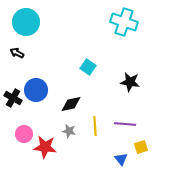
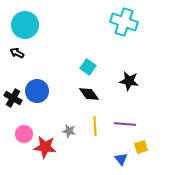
cyan circle: moved 1 px left, 3 px down
black star: moved 1 px left, 1 px up
blue circle: moved 1 px right, 1 px down
black diamond: moved 18 px right, 10 px up; rotated 65 degrees clockwise
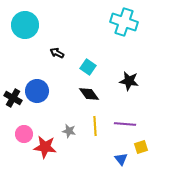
black arrow: moved 40 px right
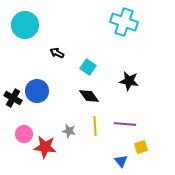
black diamond: moved 2 px down
blue triangle: moved 2 px down
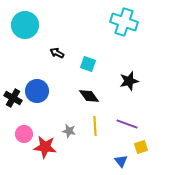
cyan square: moved 3 px up; rotated 14 degrees counterclockwise
black star: rotated 24 degrees counterclockwise
purple line: moved 2 px right; rotated 15 degrees clockwise
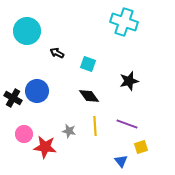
cyan circle: moved 2 px right, 6 px down
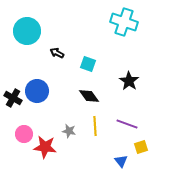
black star: rotated 24 degrees counterclockwise
